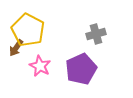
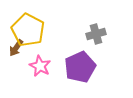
purple pentagon: moved 1 px left, 2 px up
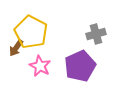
yellow pentagon: moved 3 px right, 2 px down
purple pentagon: moved 1 px up
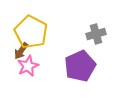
brown arrow: moved 5 px right, 3 px down
pink star: moved 12 px left; rotated 20 degrees clockwise
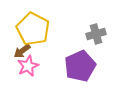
yellow pentagon: moved 2 px right, 3 px up
brown arrow: moved 1 px right; rotated 18 degrees clockwise
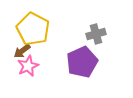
purple pentagon: moved 2 px right, 4 px up
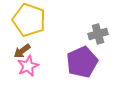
yellow pentagon: moved 4 px left, 9 px up; rotated 8 degrees counterclockwise
gray cross: moved 2 px right
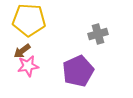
yellow pentagon: rotated 16 degrees counterclockwise
purple pentagon: moved 4 px left, 9 px down
pink star: rotated 15 degrees clockwise
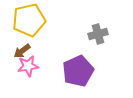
yellow pentagon: rotated 16 degrees counterclockwise
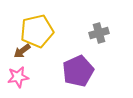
yellow pentagon: moved 8 px right, 11 px down
gray cross: moved 1 px right, 1 px up
pink star: moved 10 px left, 11 px down
